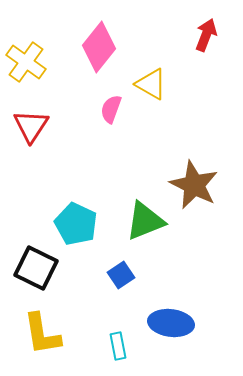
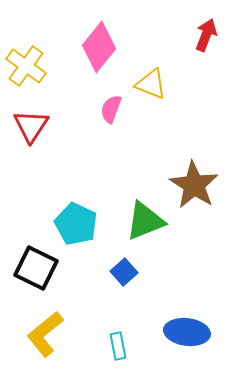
yellow cross: moved 4 px down
yellow triangle: rotated 8 degrees counterclockwise
brown star: rotated 6 degrees clockwise
blue square: moved 3 px right, 3 px up; rotated 8 degrees counterclockwise
blue ellipse: moved 16 px right, 9 px down
yellow L-shape: moved 3 px right; rotated 60 degrees clockwise
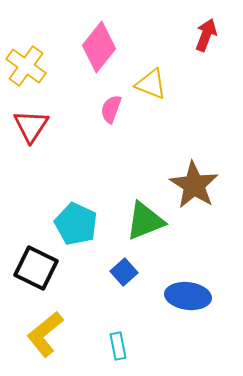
blue ellipse: moved 1 px right, 36 px up
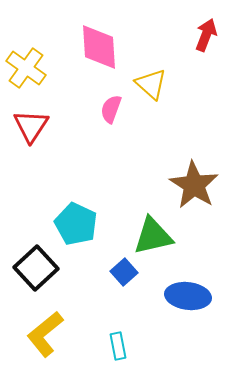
pink diamond: rotated 42 degrees counterclockwise
yellow cross: moved 2 px down
yellow triangle: rotated 20 degrees clockwise
green triangle: moved 8 px right, 15 px down; rotated 9 degrees clockwise
black square: rotated 21 degrees clockwise
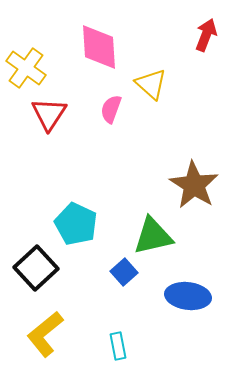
red triangle: moved 18 px right, 12 px up
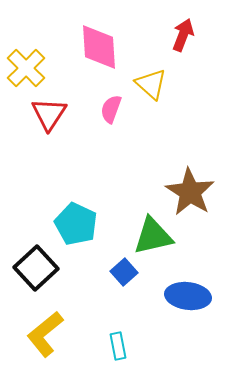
red arrow: moved 23 px left
yellow cross: rotated 9 degrees clockwise
brown star: moved 4 px left, 7 px down
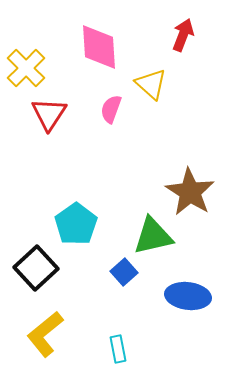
cyan pentagon: rotated 12 degrees clockwise
cyan rectangle: moved 3 px down
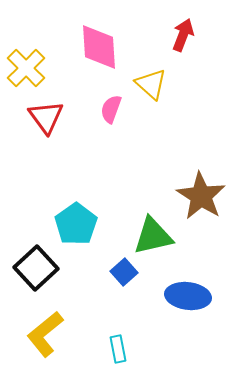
red triangle: moved 3 px left, 3 px down; rotated 9 degrees counterclockwise
brown star: moved 11 px right, 4 px down
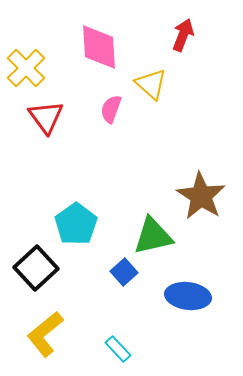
cyan rectangle: rotated 32 degrees counterclockwise
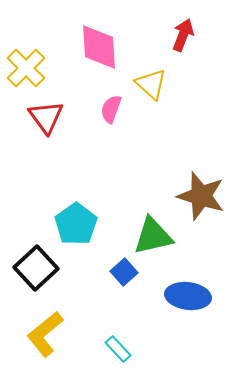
brown star: rotated 15 degrees counterclockwise
